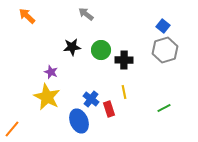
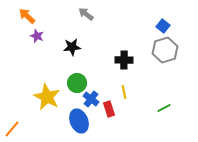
green circle: moved 24 px left, 33 px down
purple star: moved 14 px left, 36 px up
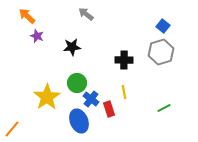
gray hexagon: moved 4 px left, 2 px down
yellow star: rotated 12 degrees clockwise
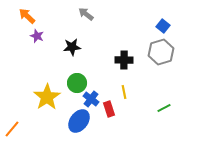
blue ellipse: rotated 60 degrees clockwise
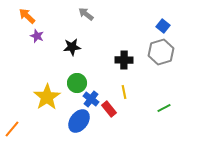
red rectangle: rotated 21 degrees counterclockwise
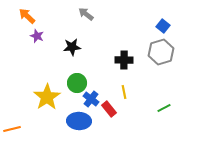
blue ellipse: rotated 55 degrees clockwise
orange line: rotated 36 degrees clockwise
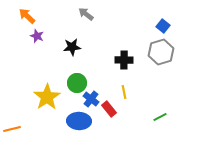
green line: moved 4 px left, 9 px down
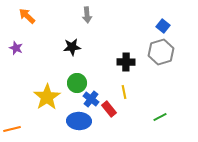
gray arrow: moved 1 px right, 1 px down; rotated 133 degrees counterclockwise
purple star: moved 21 px left, 12 px down
black cross: moved 2 px right, 2 px down
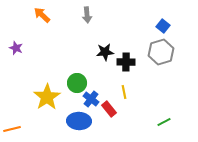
orange arrow: moved 15 px right, 1 px up
black star: moved 33 px right, 5 px down
green line: moved 4 px right, 5 px down
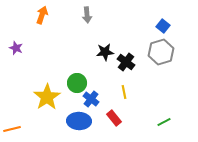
orange arrow: rotated 66 degrees clockwise
black cross: rotated 36 degrees clockwise
red rectangle: moved 5 px right, 9 px down
